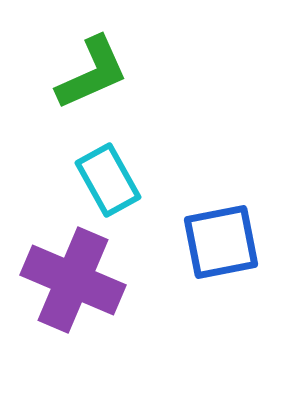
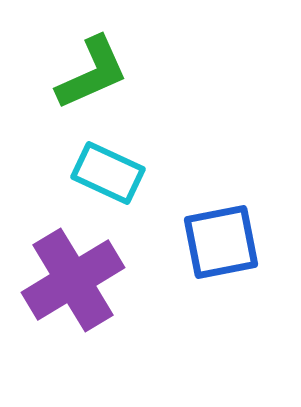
cyan rectangle: moved 7 px up; rotated 36 degrees counterclockwise
purple cross: rotated 36 degrees clockwise
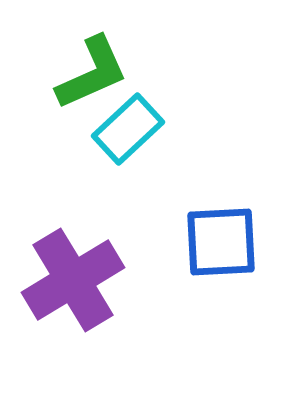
cyan rectangle: moved 20 px right, 44 px up; rotated 68 degrees counterclockwise
blue square: rotated 8 degrees clockwise
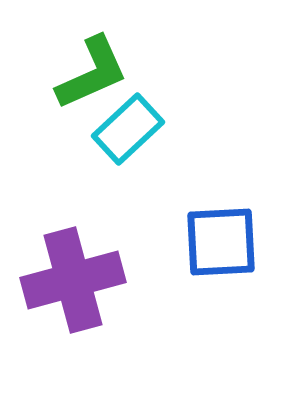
purple cross: rotated 16 degrees clockwise
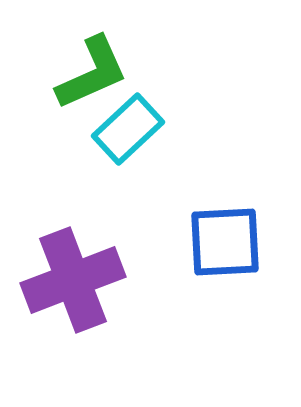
blue square: moved 4 px right
purple cross: rotated 6 degrees counterclockwise
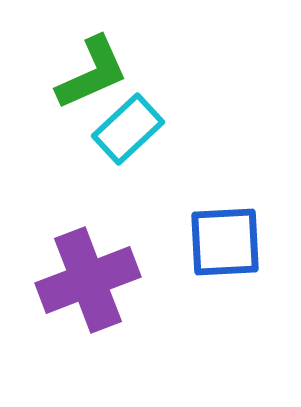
purple cross: moved 15 px right
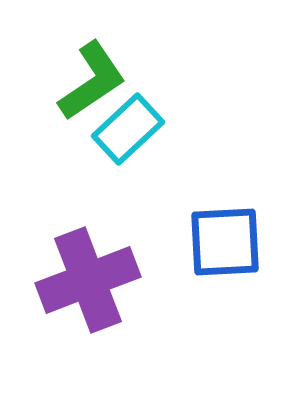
green L-shape: moved 8 px down; rotated 10 degrees counterclockwise
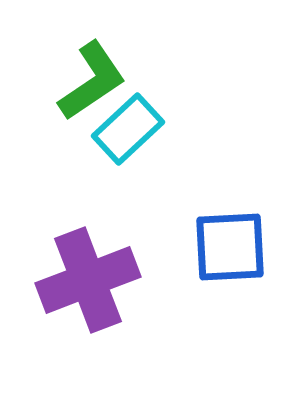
blue square: moved 5 px right, 5 px down
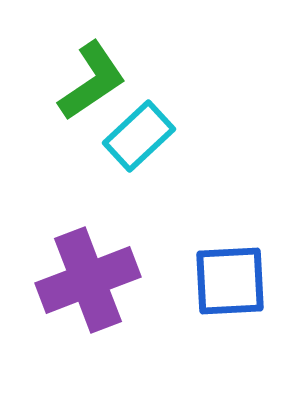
cyan rectangle: moved 11 px right, 7 px down
blue square: moved 34 px down
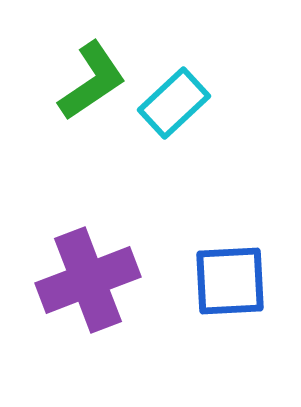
cyan rectangle: moved 35 px right, 33 px up
